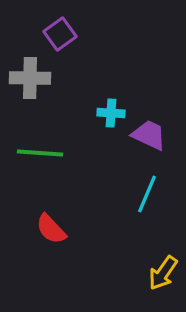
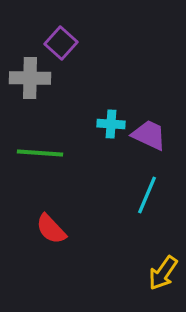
purple square: moved 1 px right, 9 px down; rotated 12 degrees counterclockwise
cyan cross: moved 11 px down
cyan line: moved 1 px down
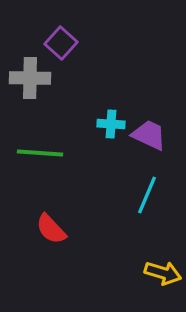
yellow arrow: rotated 108 degrees counterclockwise
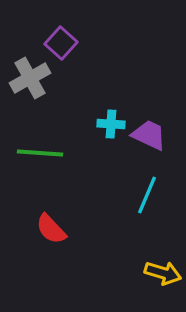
gray cross: rotated 30 degrees counterclockwise
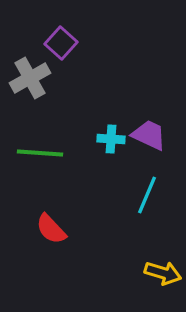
cyan cross: moved 15 px down
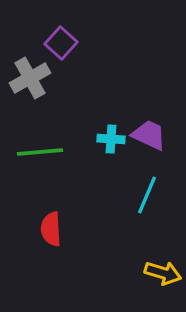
green line: moved 1 px up; rotated 9 degrees counterclockwise
red semicircle: rotated 40 degrees clockwise
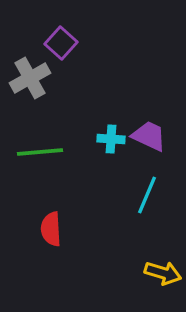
purple trapezoid: moved 1 px down
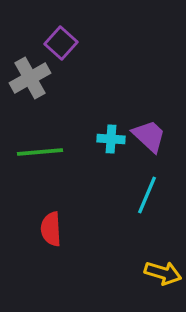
purple trapezoid: rotated 18 degrees clockwise
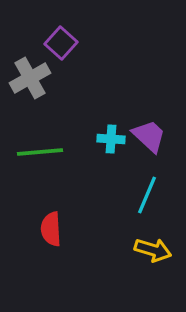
yellow arrow: moved 10 px left, 23 px up
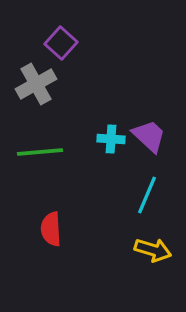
gray cross: moved 6 px right, 6 px down
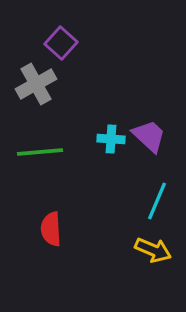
cyan line: moved 10 px right, 6 px down
yellow arrow: rotated 6 degrees clockwise
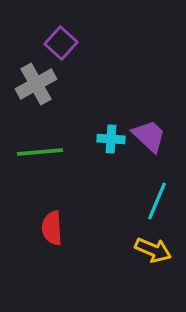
red semicircle: moved 1 px right, 1 px up
